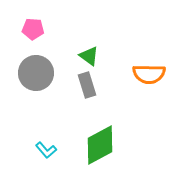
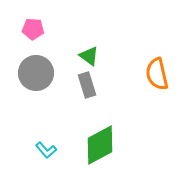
orange semicircle: moved 8 px right; rotated 76 degrees clockwise
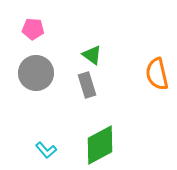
green triangle: moved 3 px right, 1 px up
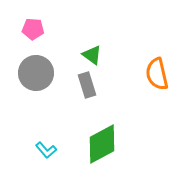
green diamond: moved 2 px right, 1 px up
